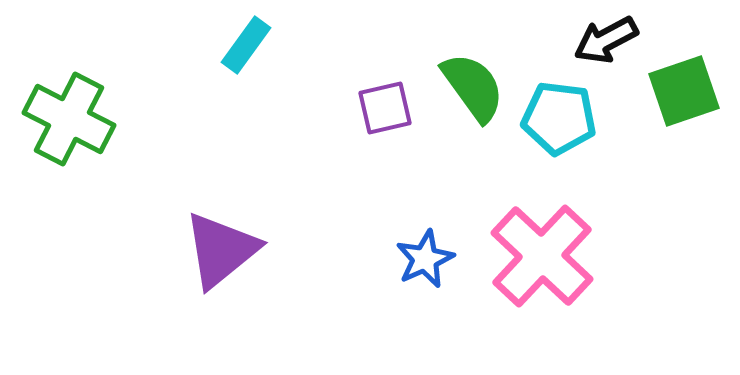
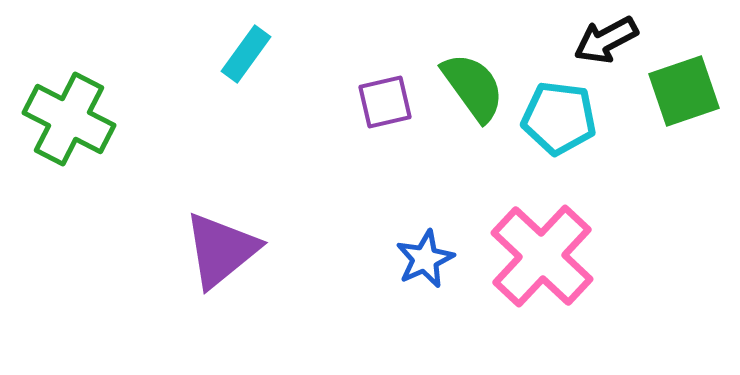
cyan rectangle: moved 9 px down
purple square: moved 6 px up
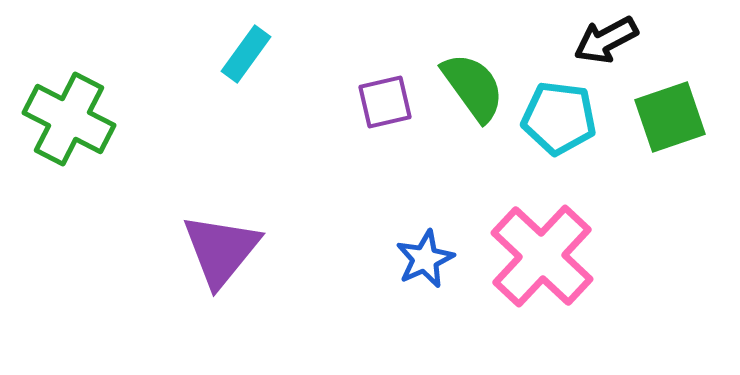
green square: moved 14 px left, 26 px down
purple triangle: rotated 12 degrees counterclockwise
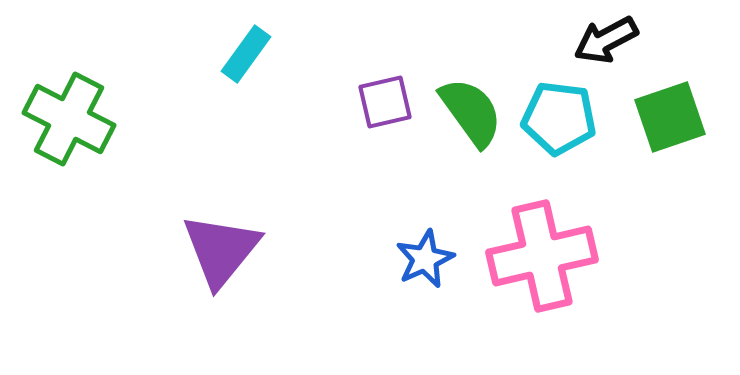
green semicircle: moved 2 px left, 25 px down
pink cross: rotated 34 degrees clockwise
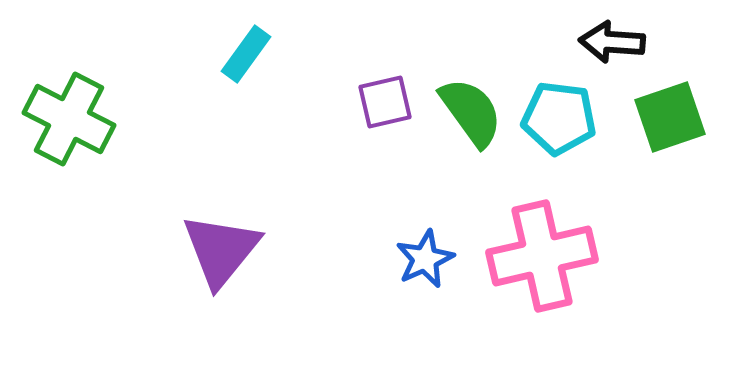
black arrow: moved 6 px right, 2 px down; rotated 32 degrees clockwise
